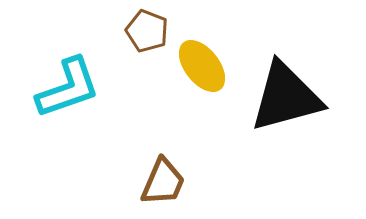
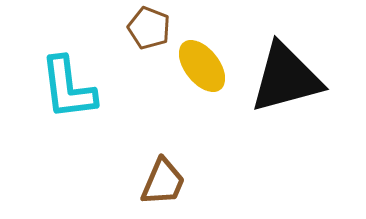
brown pentagon: moved 2 px right, 3 px up
cyan L-shape: rotated 102 degrees clockwise
black triangle: moved 19 px up
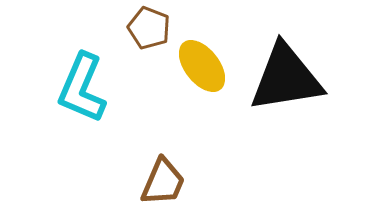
black triangle: rotated 6 degrees clockwise
cyan L-shape: moved 14 px right; rotated 30 degrees clockwise
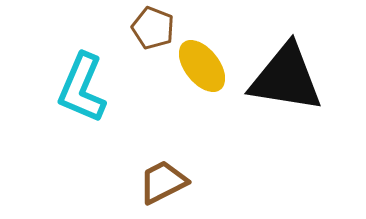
brown pentagon: moved 4 px right
black triangle: rotated 18 degrees clockwise
brown trapezoid: rotated 140 degrees counterclockwise
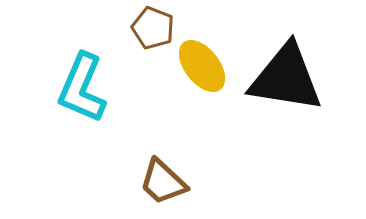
brown trapezoid: rotated 110 degrees counterclockwise
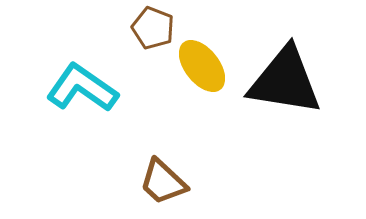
black triangle: moved 1 px left, 3 px down
cyan L-shape: rotated 102 degrees clockwise
